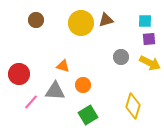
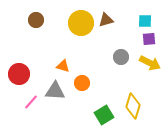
orange circle: moved 1 px left, 2 px up
green square: moved 16 px right
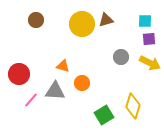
yellow circle: moved 1 px right, 1 px down
pink line: moved 2 px up
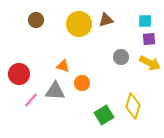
yellow circle: moved 3 px left
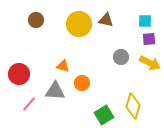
brown triangle: rotated 28 degrees clockwise
pink line: moved 2 px left, 4 px down
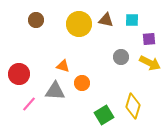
cyan square: moved 13 px left, 1 px up
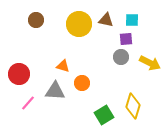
purple square: moved 23 px left
pink line: moved 1 px left, 1 px up
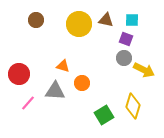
purple square: rotated 24 degrees clockwise
gray circle: moved 3 px right, 1 px down
yellow arrow: moved 6 px left, 7 px down
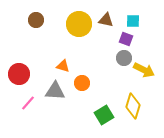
cyan square: moved 1 px right, 1 px down
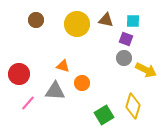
yellow circle: moved 2 px left
yellow arrow: moved 2 px right
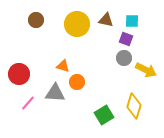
cyan square: moved 1 px left
orange circle: moved 5 px left, 1 px up
gray triangle: moved 2 px down
yellow diamond: moved 1 px right
